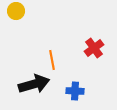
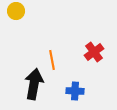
red cross: moved 4 px down
black arrow: rotated 64 degrees counterclockwise
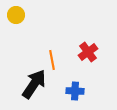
yellow circle: moved 4 px down
red cross: moved 6 px left
black arrow: rotated 24 degrees clockwise
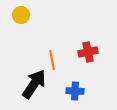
yellow circle: moved 5 px right
red cross: rotated 24 degrees clockwise
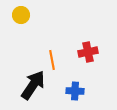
black arrow: moved 1 px left, 1 px down
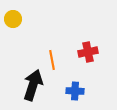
yellow circle: moved 8 px left, 4 px down
black arrow: rotated 16 degrees counterclockwise
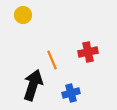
yellow circle: moved 10 px right, 4 px up
orange line: rotated 12 degrees counterclockwise
blue cross: moved 4 px left, 2 px down; rotated 18 degrees counterclockwise
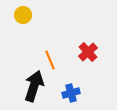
red cross: rotated 30 degrees counterclockwise
orange line: moved 2 px left
black arrow: moved 1 px right, 1 px down
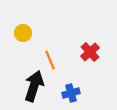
yellow circle: moved 18 px down
red cross: moved 2 px right
